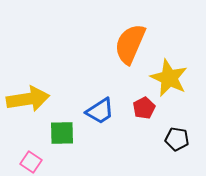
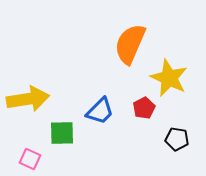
blue trapezoid: rotated 12 degrees counterclockwise
pink square: moved 1 px left, 3 px up; rotated 10 degrees counterclockwise
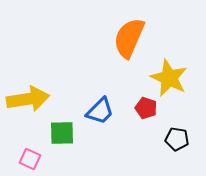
orange semicircle: moved 1 px left, 6 px up
red pentagon: moved 2 px right; rotated 25 degrees counterclockwise
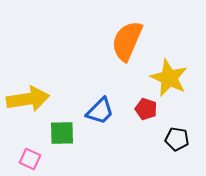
orange semicircle: moved 2 px left, 3 px down
red pentagon: moved 1 px down
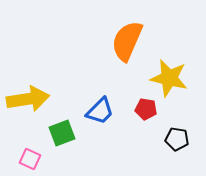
yellow star: rotated 12 degrees counterclockwise
red pentagon: rotated 10 degrees counterclockwise
green square: rotated 20 degrees counterclockwise
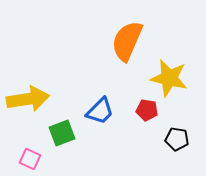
red pentagon: moved 1 px right, 1 px down
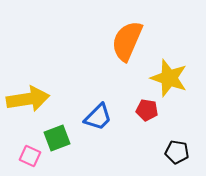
yellow star: rotated 6 degrees clockwise
blue trapezoid: moved 2 px left, 6 px down
green square: moved 5 px left, 5 px down
black pentagon: moved 13 px down
pink square: moved 3 px up
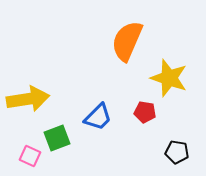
red pentagon: moved 2 px left, 2 px down
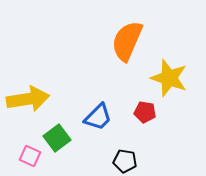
green square: rotated 16 degrees counterclockwise
black pentagon: moved 52 px left, 9 px down
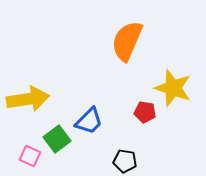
yellow star: moved 4 px right, 10 px down
blue trapezoid: moved 9 px left, 4 px down
green square: moved 1 px down
